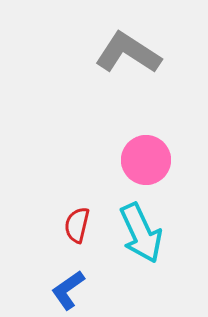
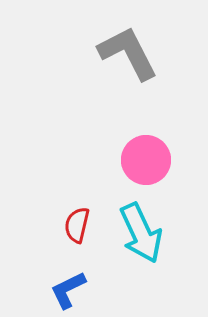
gray L-shape: rotated 30 degrees clockwise
blue L-shape: rotated 9 degrees clockwise
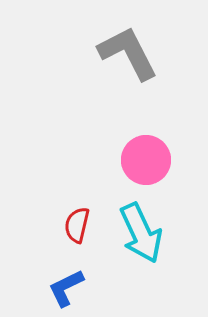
blue L-shape: moved 2 px left, 2 px up
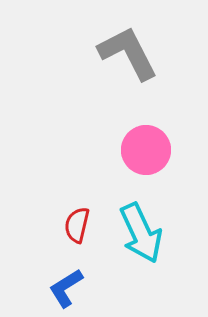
pink circle: moved 10 px up
blue L-shape: rotated 6 degrees counterclockwise
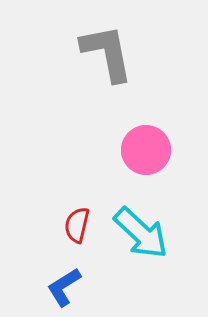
gray L-shape: moved 21 px left; rotated 16 degrees clockwise
cyan arrow: rotated 22 degrees counterclockwise
blue L-shape: moved 2 px left, 1 px up
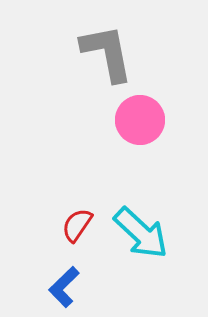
pink circle: moved 6 px left, 30 px up
red semicircle: rotated 21 degrees clockwise
blue L-shape: rotated 12 degrees counterclockwise
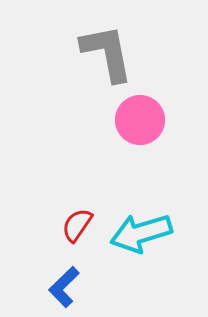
cyan arrow: rotated 120 degrees clockwise
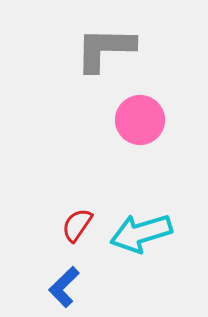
gray L-shape: moved 2 px left, 4 px up; rotated 78 degrees counterclockwise
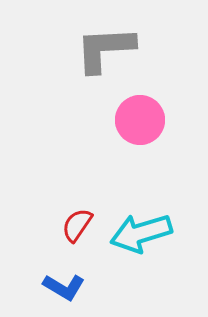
gray L-shape: rotated 4 degrees counterclockwise
blue L-shape: rotated 105 degrees counterclockwise
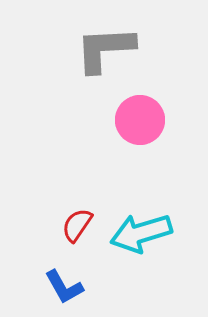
blue L-shape: rotated 30 degrees clockwise
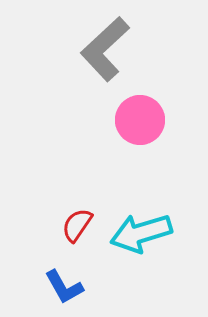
gray L-shape: rotated 40 degrees counterclockwise
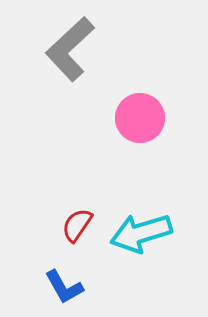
gray L-shape: moved 35 px left
pink circle: moved 2 px up
